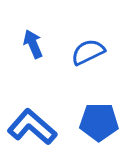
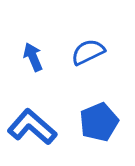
blue arrow: moved 13 px down
blue pentagon: rotated 24 degrees counterclockwise
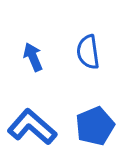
blue semicircle: rotated 72 degrees counterclockwise
blue pentagon: moved 4 px left, 4 px down
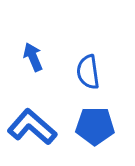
blue semicircle: moved 20 px down
blue pentagon: rotated 24 degrees clockwise
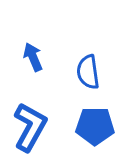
blue L-shape: moved 2 px left; rotated 78 degrees clockwise
